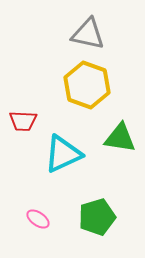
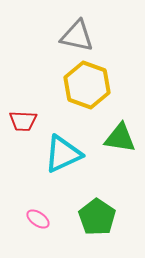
gray triangle: moved 11 px left, 2 px down
green pentagon: rotated 21 degrees counterclockwise
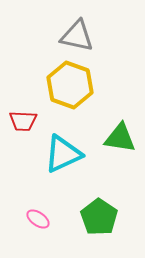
yellow hexagon: moved 17 px left
green pentagon: moved 2 px right
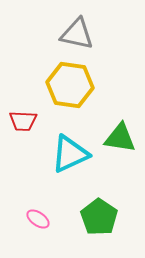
gray triangle: moved 2 px up
yellow hexagon: rotated 12 degrees counterclockwise
cyan triangle: moved 7 px right
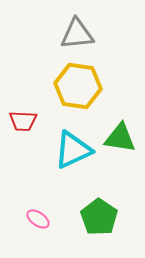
gray triangle: rotated 18 degrees counterclockwise
yellow hexagon: moved 8 px right, 1 px down
cyan triangle: moved 3 px right, 4 px up
